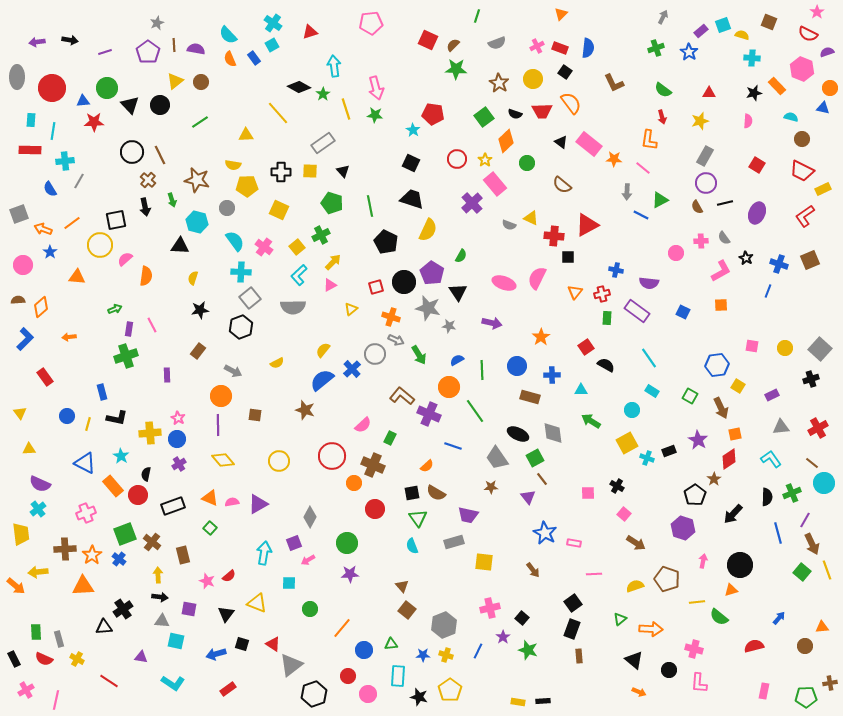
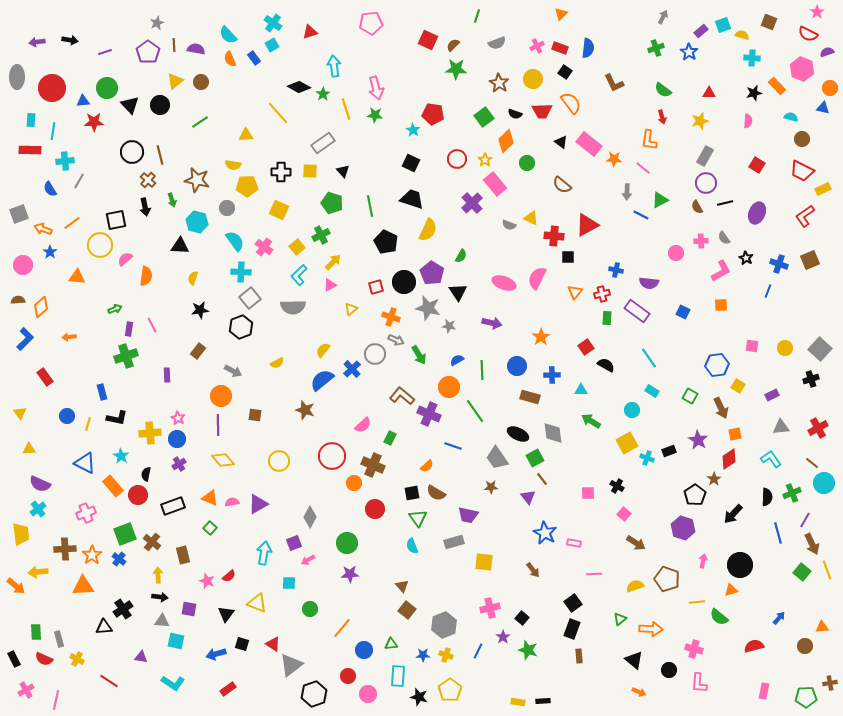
brown line at (160, 155): rotated 12 degrees clockwise
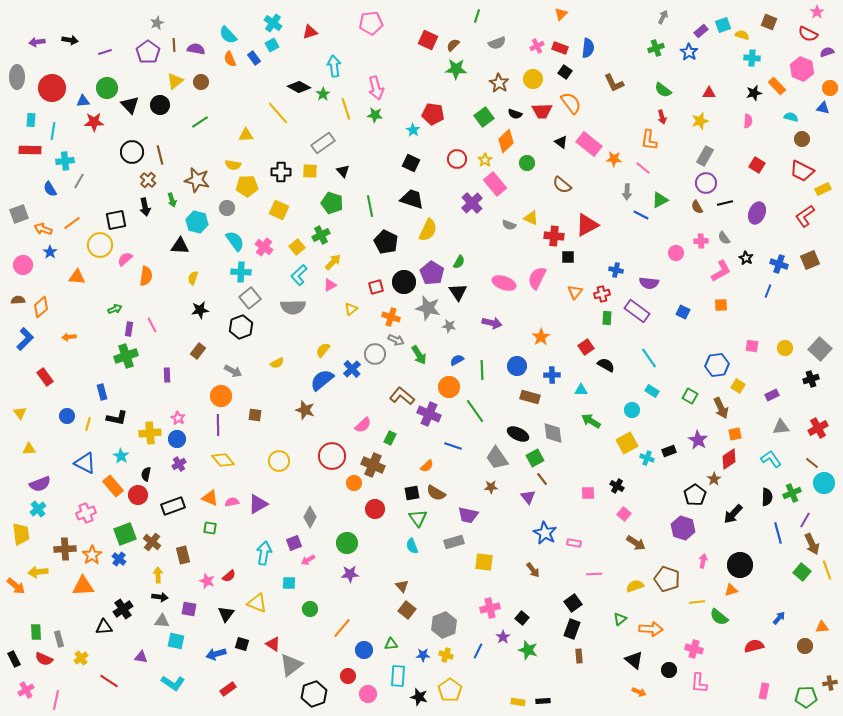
green semicircle at (461, 256): moved 2 px left, 6 px down
purple semicircle at (40, 484): rotated 45 degrees counterclockwise
green square at (210, 528): rotated 32 degrees counterclockwise
yellow cross at (77, 659): moved 4 px right, 1 px up; rotated 24 degrees clockwise
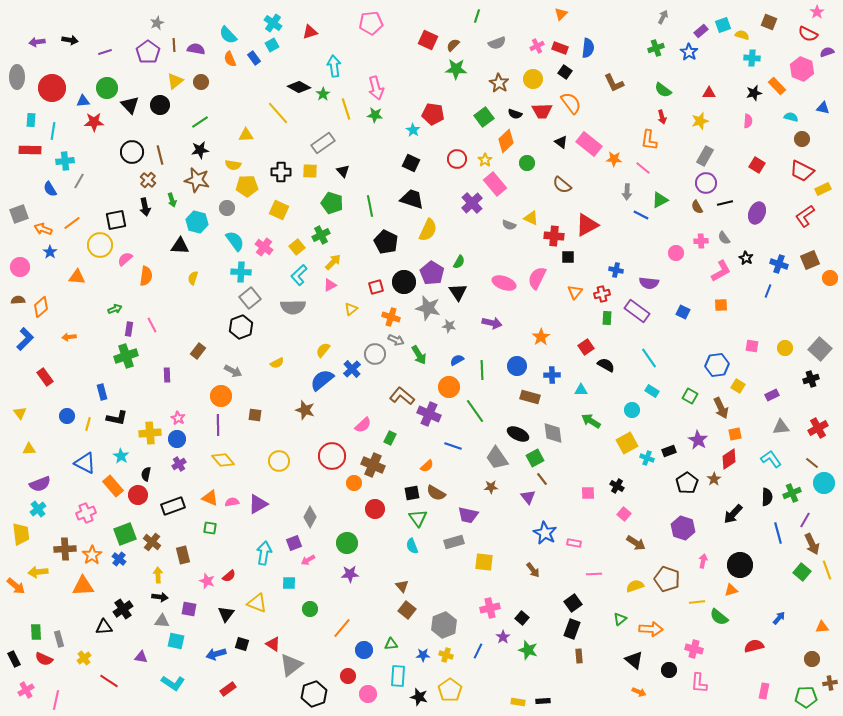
orange circle at (830, 88): moved 190 px down
pink circle at (23, 265): moved 3 px left, 2 px down
black star at (200, 310): moved 160 px up
black pentagon at (695, 495): moved 8 px left, 12 px up
brown circle at (805, 646): moved 7 px right, 13 px down
yellow cross at (81, 658): moved 3 px right
